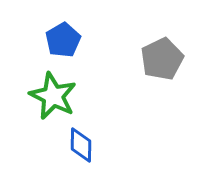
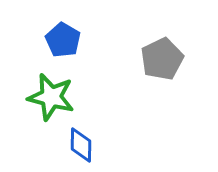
blue pentagon: rotated 12 degrees counterclockwise
green star: moved 2 px left, 1 px down; rotated 12 degrees counterclockwise
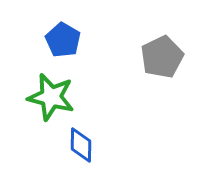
gray pentagon: moved 2 px up
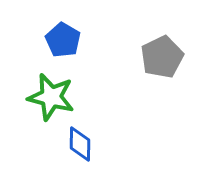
blue diamond: moved 1 px left, 1 px up
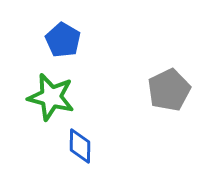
gray pentagon: moved 7 px right, 33 px down
blue diamond: moved 2 px down
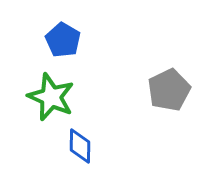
green star: rotated 9 degrees clockwise
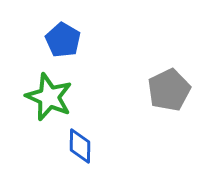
green star: moved 2 px left
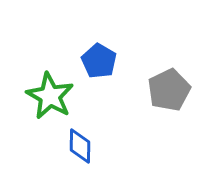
blue pentagon: moved 36 px right, 21 px down
green star: moved 1 px right, 1 px up; rotated 6 degrees clockwise
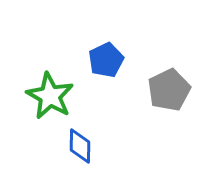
blue pentagon: moved 7 px right, 1 px up; rotated 16 degrees clockwise
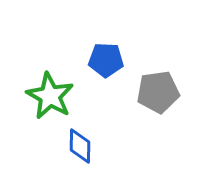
blue pentagon: rotated 28 degrees clockwise
gray pentagon: moved 11 px left, 2 px down; rotated 18 degrees clockwise
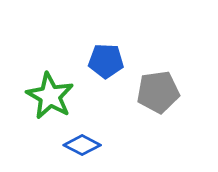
blue pentagon: moved 1 px down
blue diamond: moved 2 px right, 1 px up; rotated 63 degrees counterclockwise
